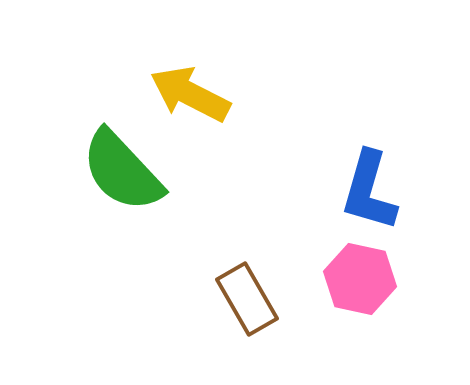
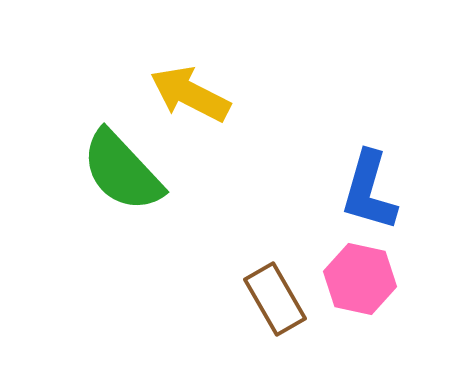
brown rectangle: moved 28 px right
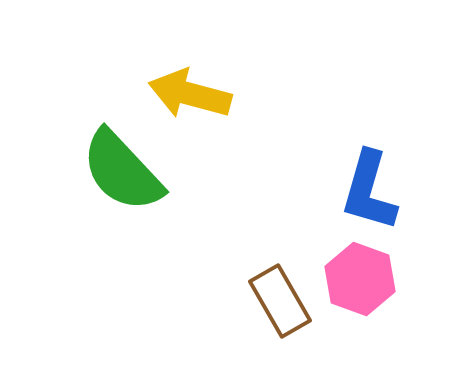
yellow arrow: rotated 12 degrees counterclockwise
pink hexagon: rotated 8 degrees clockwise
brown rectangle: moved 5 px right, 2 px down
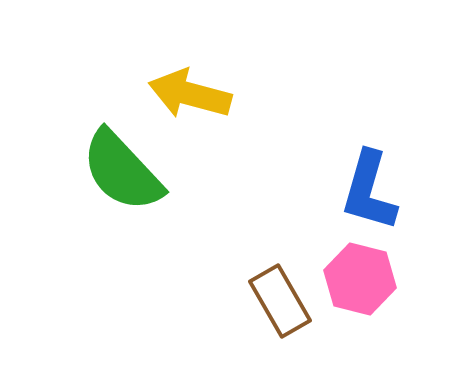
pink hexagon: rotated 6 degrees counterclockwise
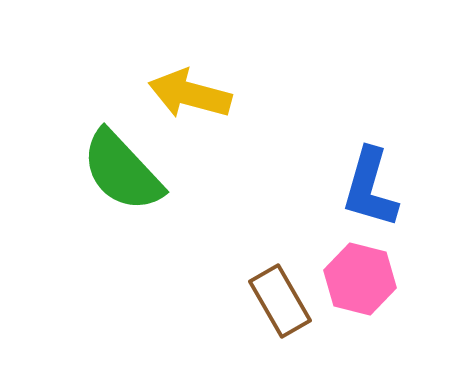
blue L-shape: moved 1 px right, 3 px up
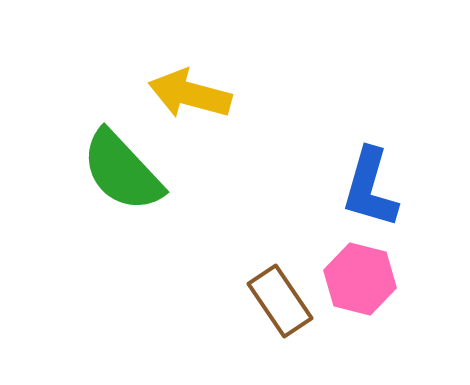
brown rectangle: rotated 4 degrees counterclockwise
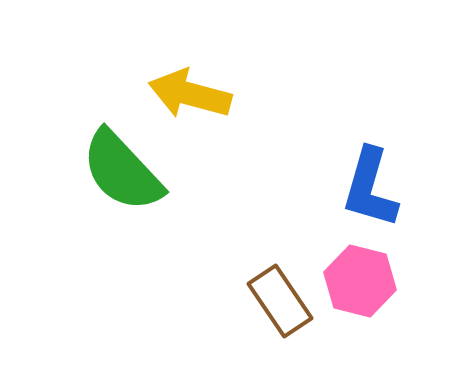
pink hexagon: moved 2 px down
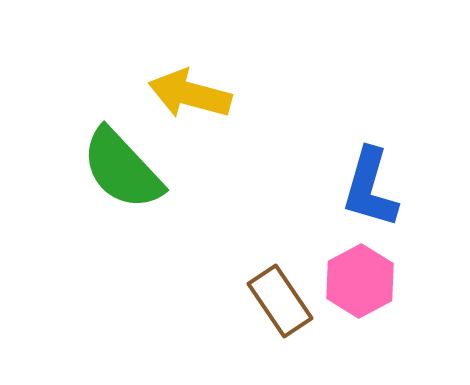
green semicircle: moved 2 px up
pink hexagon: rotated 18 degrees clockwise
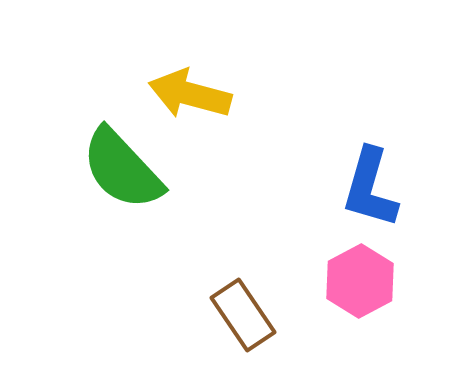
brown rectangle: moved 37 px left, 14 px down
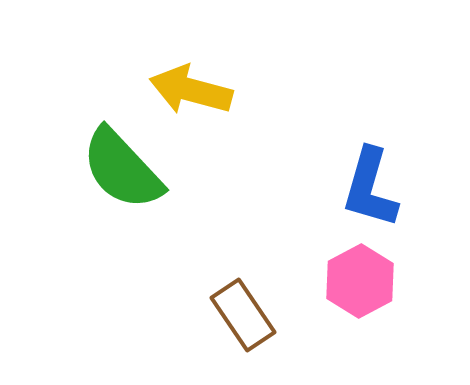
yellow arrow: moved 1 px right, 4 px up
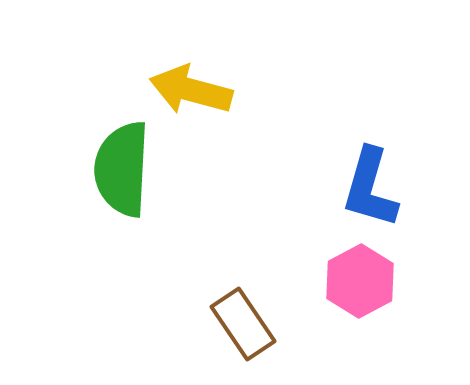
green semicircle: rotated 46 degrees clockwise
brown rectangle: moved 9 px down
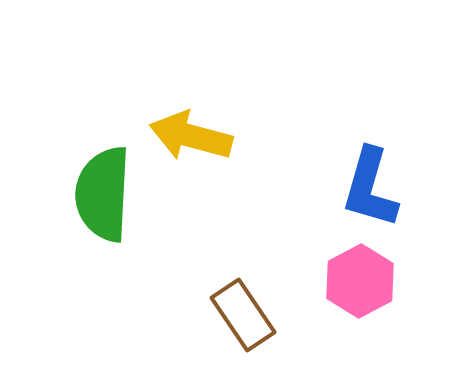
yellow arrow: moved 46 px down
green semicircle: moved 19 px left, 25 px down
brown rectangle: moved 9 px up
